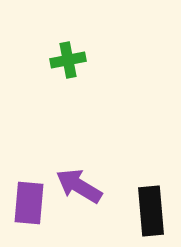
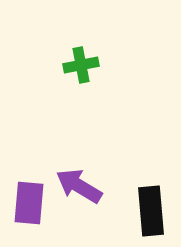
green cross: moved 13 px right, 5 px down
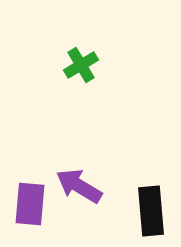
green cross: rotated 20 degrees counterclockwise
purple rectangle: moved 1 px right, 1 px down
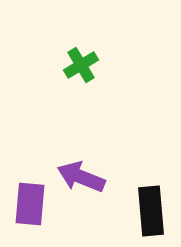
purple arrow: moved 2 px right, 9 px up; rotated 9 degrees counterclockwise
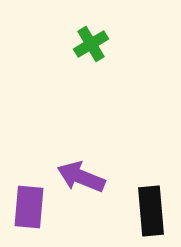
green cross: moved 10 px right, 21 px up
purple rectangle: moved 1 px left, 3 px down
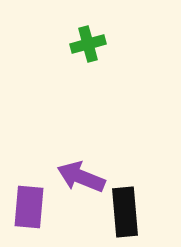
green cross: moved 3 px left; rotated 16 degrees clockwise
black rectangle: moved 26 px left, 1 px down
